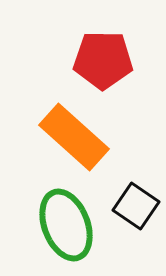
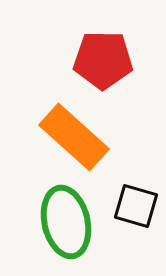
black square: rotated 18 degrees counterclockwise
green ellipse: moved 3 px up; rotated 8 degrees clockwise
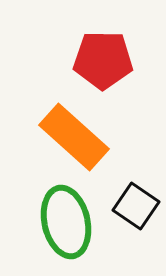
black square: rotated 18 degrees clockwise
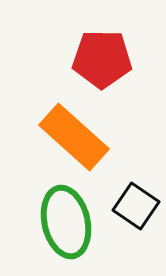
red pentagon: moved 1 px left, 1 px up
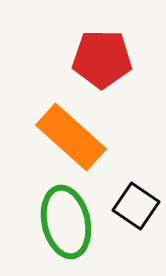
orange rectangle: moved 3 px left
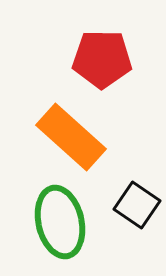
black square: moved 1 px right, 1 px up
green ellipse: moved 6 px left
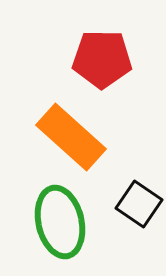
black square: moved 2 px right, 1 px up
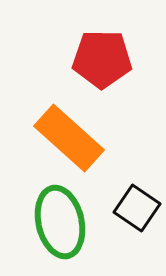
orange rectangle: moved 2 px left, 1 px down
black square: moved 2 px left, 4 px down
